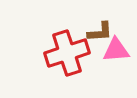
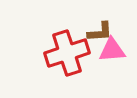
pink triangle: moved 4 px left
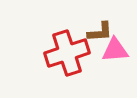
pink triangle: moved 3 px right
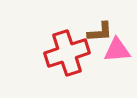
pink triangle: moved 2 px right
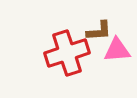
brown L-shape: moved 1 px left, 1 px up
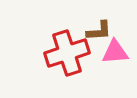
pink triangle: moved 2 px left, 2 px down
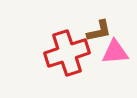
brown L-shape: rotated 8 degrees counterclockwise
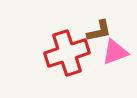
pink triangle: rotated 16 degrees counterclockwise
